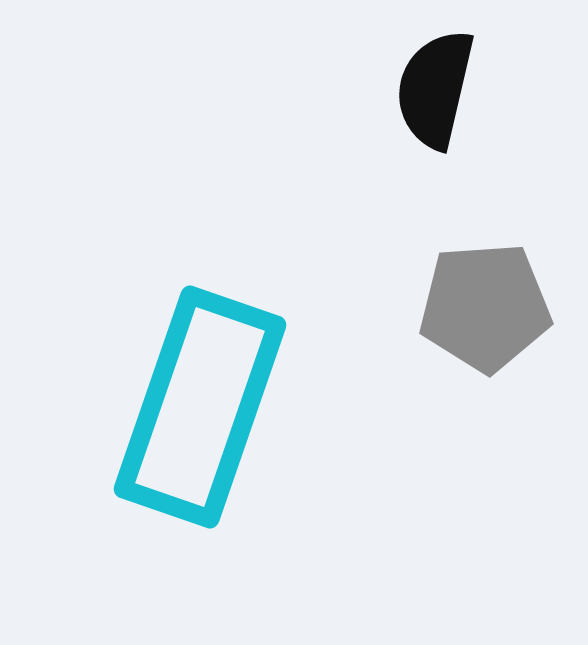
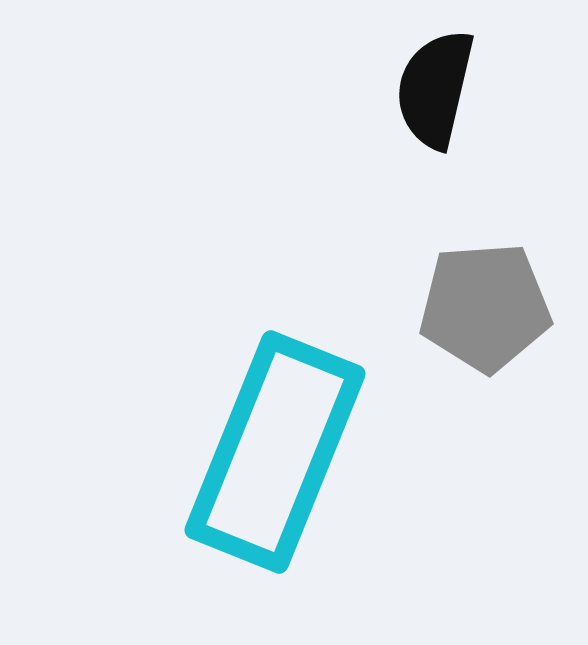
cyan rectangle: moved 75 px right, 45 px down; rotated 3 degrees clockwise
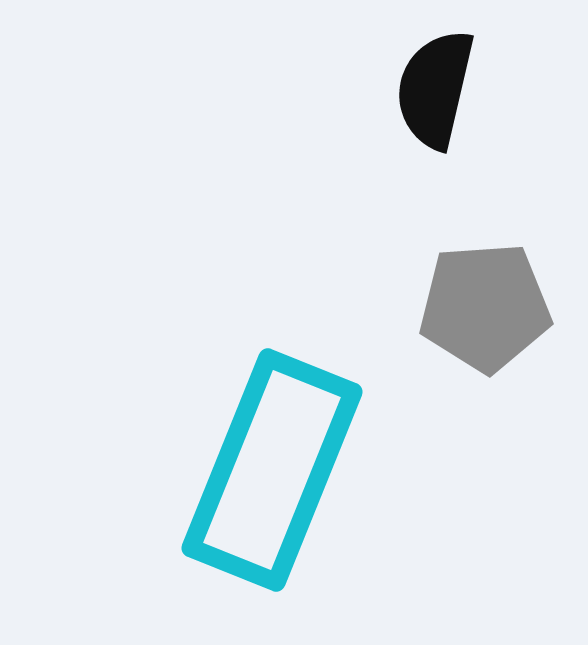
cyan rectangle: moved 3 px left, 18 px down
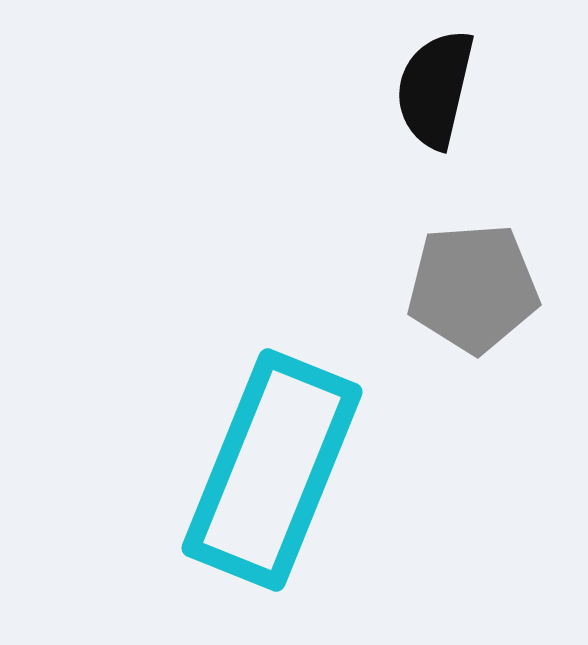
gray pentagon: moved 12 px left, 19 px up
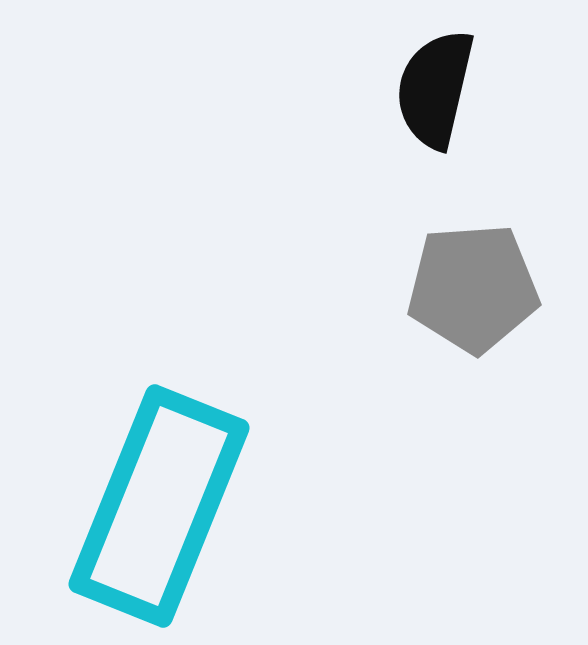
cyan rectangle: moved 113 px left, 36 px down
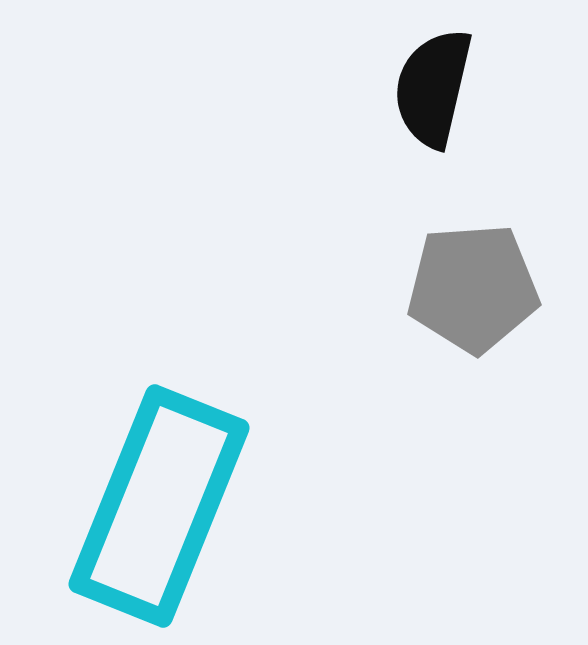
black semicircle: moved 2 px left, 1 px up
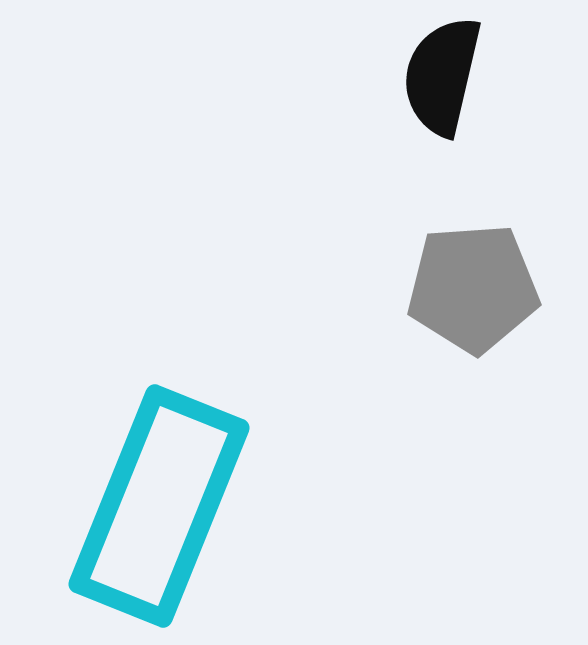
black semicircle: moved 9 px right, 12 px up
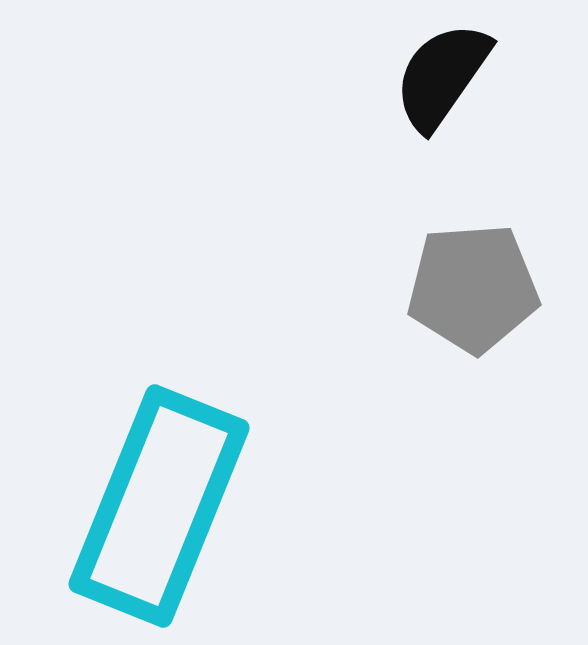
black semicircle: rotated 22 degrees clockwise
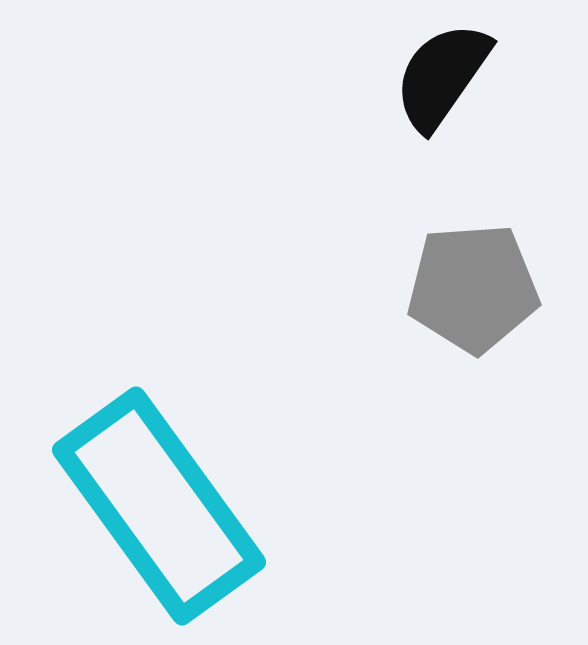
cyan rectangle: rotated 58 degrees counterclockwise
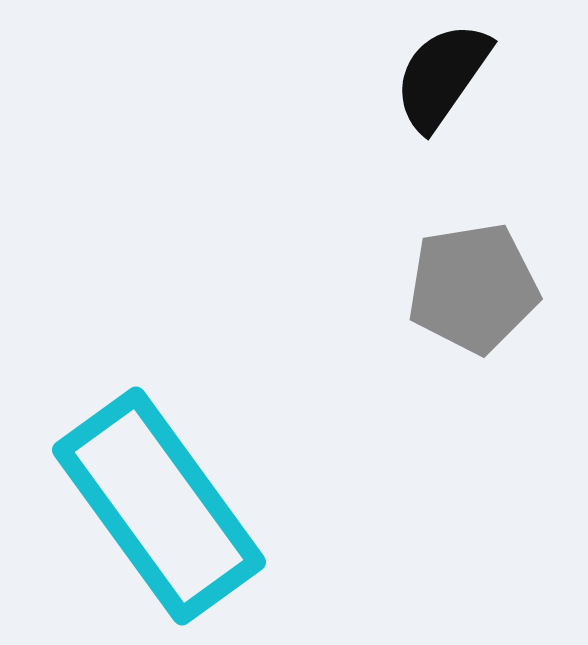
gray pentagon: rotated 5 degrees counterclockwise
